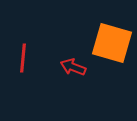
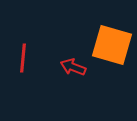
orange square: moved 2 px down
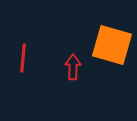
red arrow: rotated 70 degrees clockwise
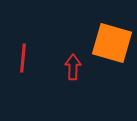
orange square: moved 2 px up
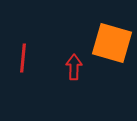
red arrow: moved 1 px right
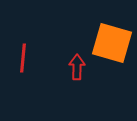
red arrow: moved 3 px right
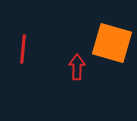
red line: moved 9 px up
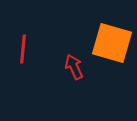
red arrow: moved 3 px left; rotated 25 degrees counterclockwise
